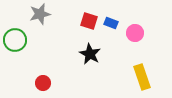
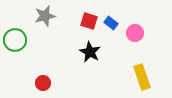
gray star: moved 5 px right, 2 px down
blue rectangle: rotated 16 degrees clockwise
black star: moved 2 px up
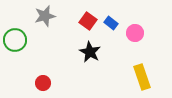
red square: moved 1 px left; rotated 18 degrees clockwise
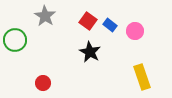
gray star: rotated 25 degrees counterclockwise
blue rectangle: moved 1 px left, 2 px down
pink circle: moved 2 px up
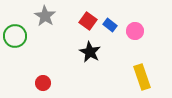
green circle: moved 4 px up
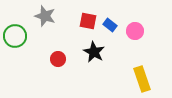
gray star: rotated 15 degrees counterclockwise
red square: rotated 24 degrees counterclockwise
black star: moved 4 px right
yellow rectangle: moved 2 px down
red circle: moved 15 px right, 24 px up
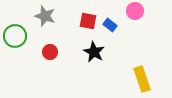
pink circle: moved 20 px up
red circle: moved 8 px left, 7 px up
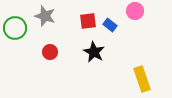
red square: rotated 18 degrees counterclockwise
green circle: moved 8 px up
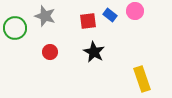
blue rectangle: moved 10 px up
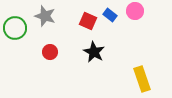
red square: rotated 30 degrees clockwise
